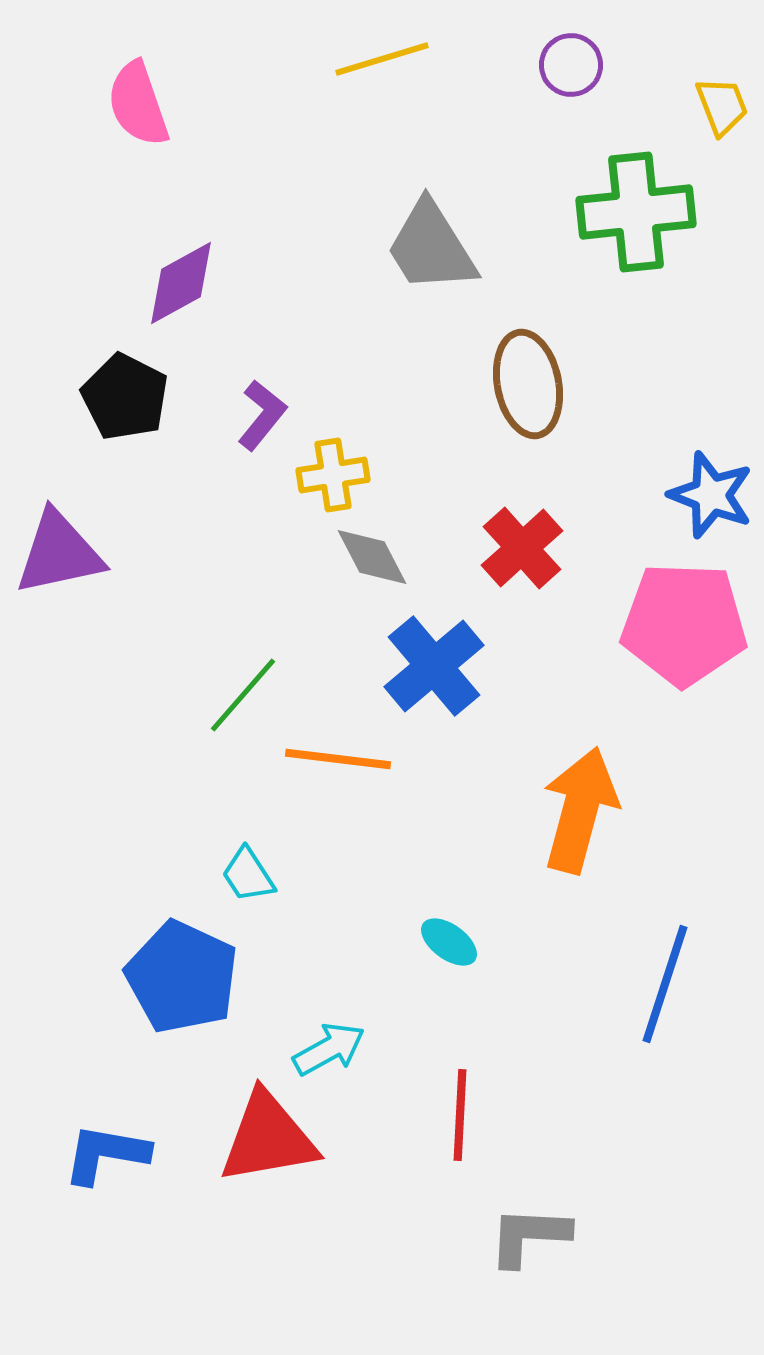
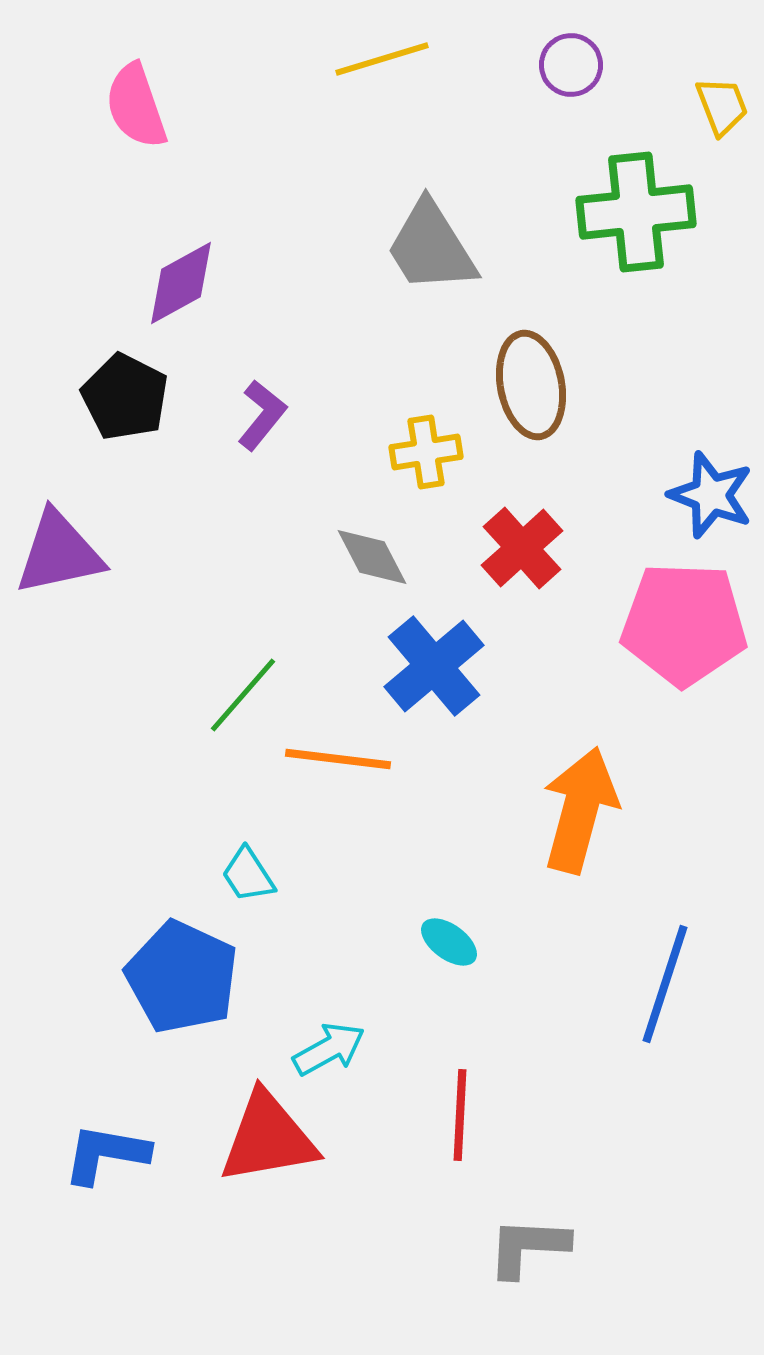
pink semicircle: moved 2 px left, 2 px down
brown ellipse: moved 3 px right, 1 px down
yellow cross: moved 93 px right, 23 px up
gray L-shape: moved 1 px left, 11 px down
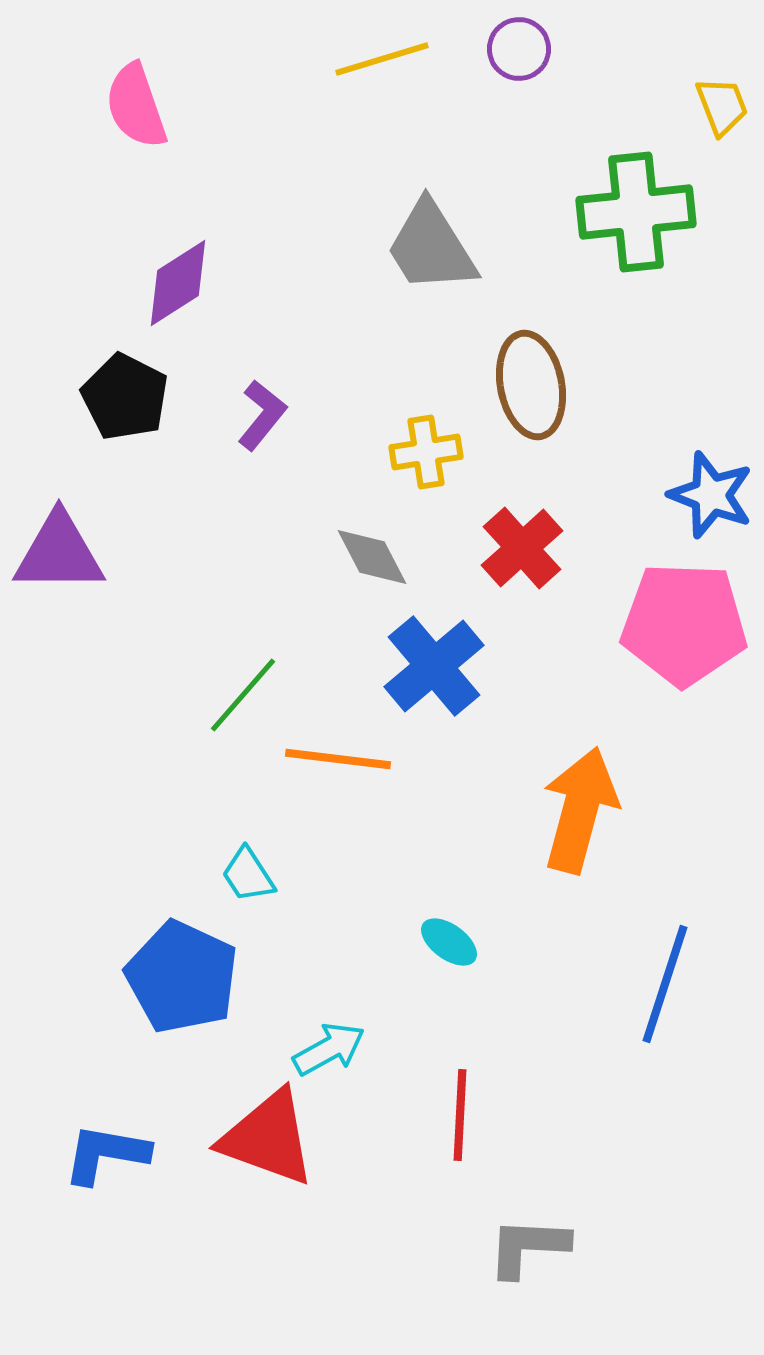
purple circle: moved 52 px left, 16 px up
purple diamond: moved 3 px left; rotated 4 degrees counterclockwise
purple triangle: rotated 12 degrees clockwise
red triangle: rotated 30 degrees clockwise
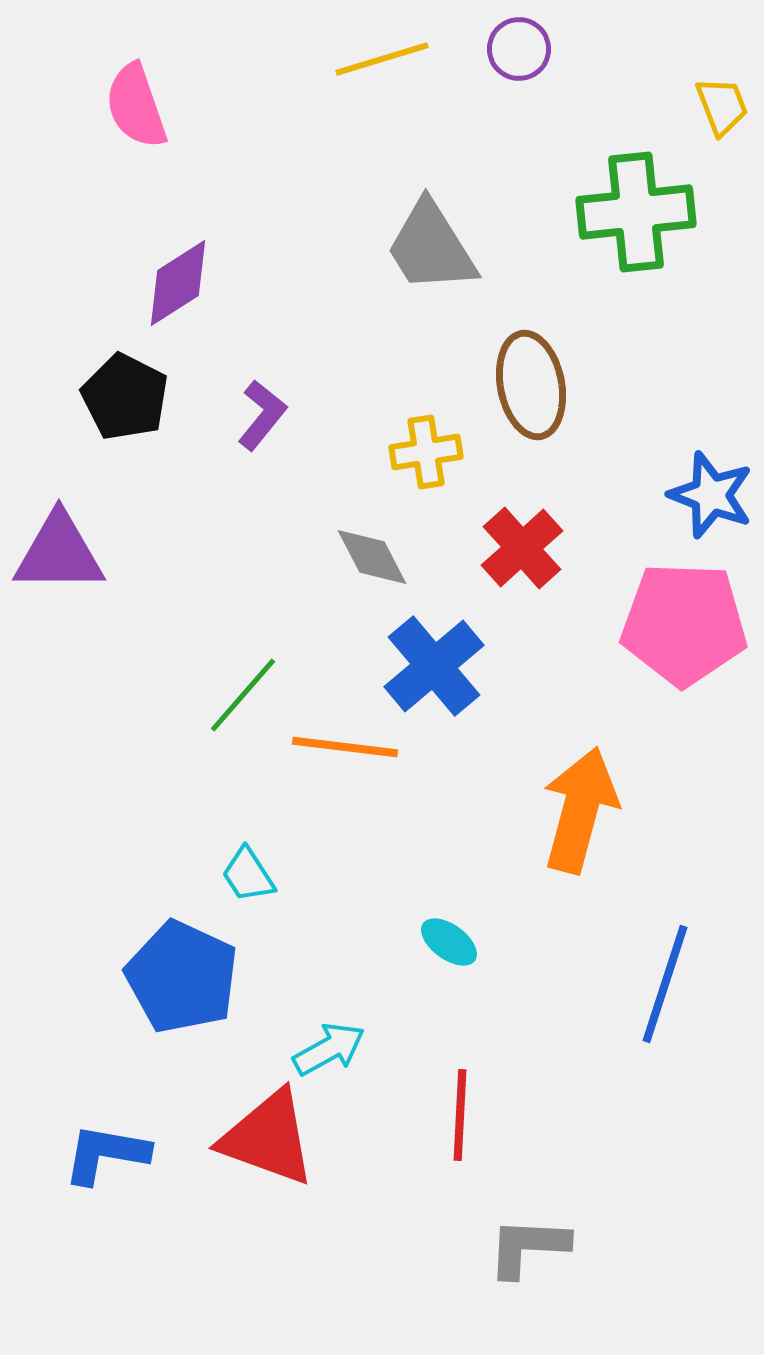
orange line: moved 7 px right, 12 px up
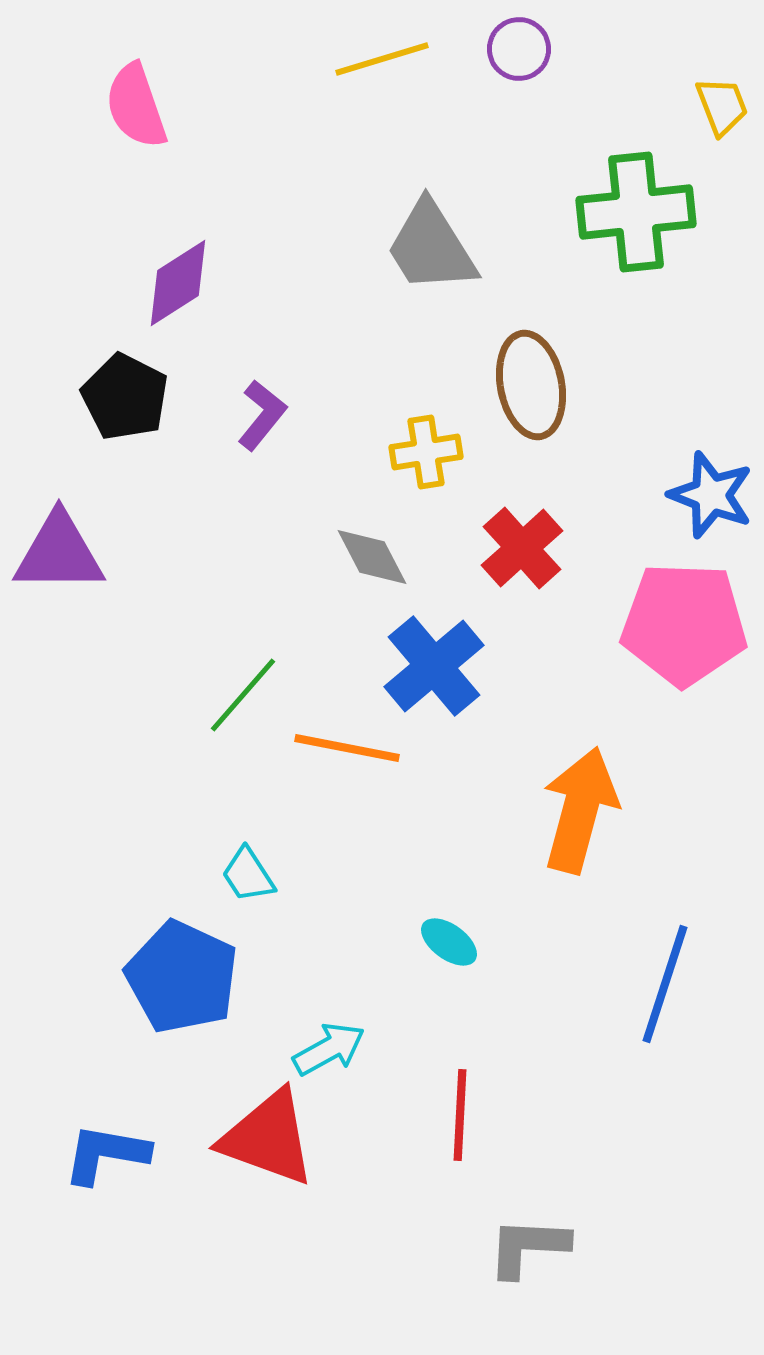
orange line: moved 2 px right, 1 px down; rotated 4 degrees clockwise
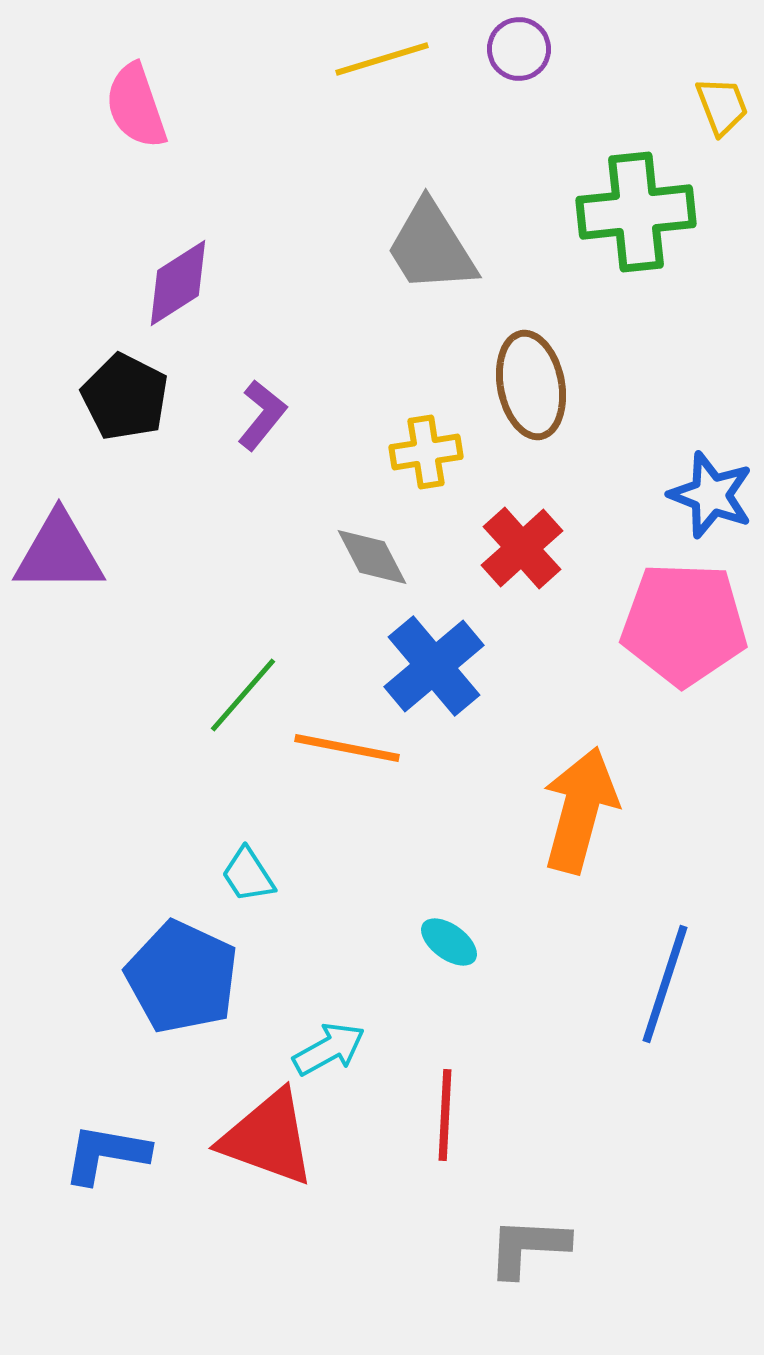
red line: moved 15 px left
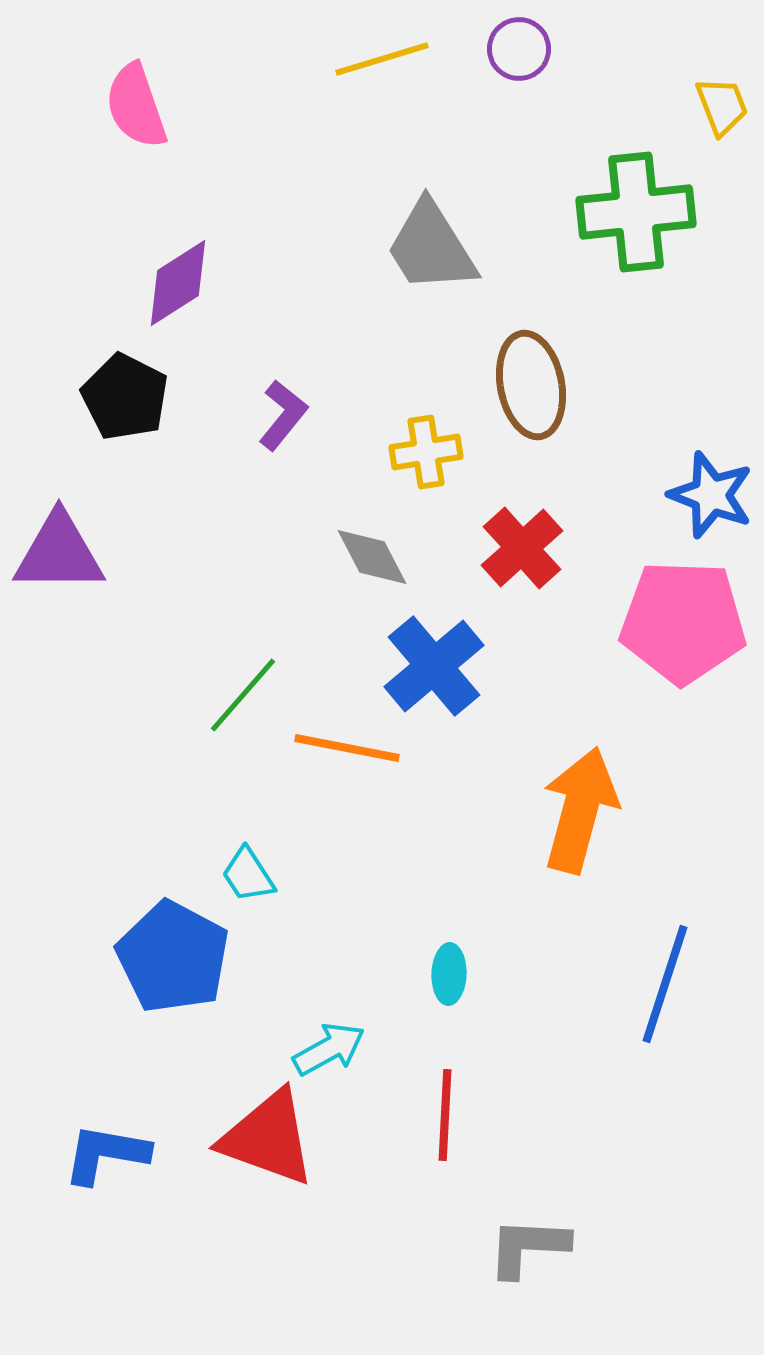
purple L-shape: moved 21 px right
pink pentagon: moved 1 px left, 2 px up
cyan ellipse: moved 32 px down; rotated 56 degrees clockwise
blue pentagon: moved 9 px left, 20 px up; rotated 3 degrees clockwise
